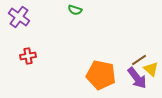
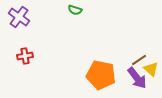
red cross: moved 3 px left
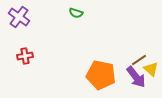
green semicircle: moved 1 px right, 3 px down
purple arrow: moved 1 px left, 1 px up
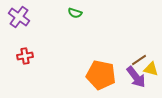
green semicircle: moved 1 px left
yellow triangle: rotated 28 degrees counterclockwise
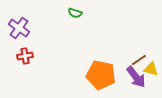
purple cross: moved 11 px down
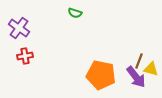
brown line: moved 1 px down; rotated 35 degrees counterclockwise
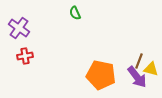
green semicircle: rotated 48 degrees clockwise
purple arrow: moved 1 px right
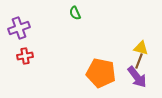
purple cross: rotated 35 degrees clockwise
yellow triangle: moved 10 px left, 21 px up
orange pentagon: moved 2 px up
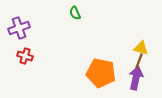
red cross: rotated 28 degrees clockwise
purple arrow: moved 1 px left, 1 px down; rotated 130 degrees counterclockwise
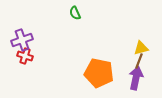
purple cross: moved 3 px right, 12 px down
yellow triangle: rotated 28 degrees counterclockwise
orange pentagon: moved 2 px left
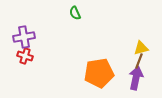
purple cross: moved 2 px right, 3 px up; rotated 10 degrees clockwise
orange pentagon: rotated 20 degrees counterclockwise
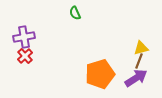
red cross: rotated 28 degrees clockwise
orange pentagon: moved 1 px right, 1 px down; rotated 8 degrees counterclockwise
purple arrow: rotated 45 degrees clockwise
